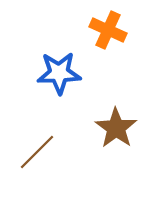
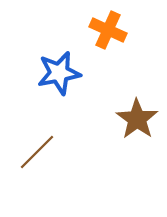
blue star: rotated 9 degrees counterclockwise
brown star: moved 21 px right, 9 px up
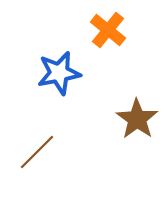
orange cross: rotated 15 degrees clockwise
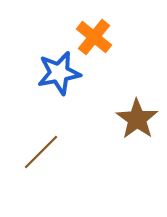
orange cross: moved 14 px left, 7 px down
brown line: moved 4 px right
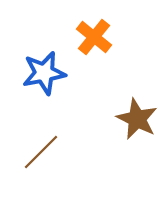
blue star: moved 15 px left
brown star: rotated 9 degrees counterclockwise
